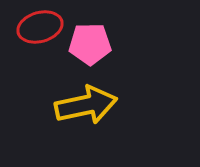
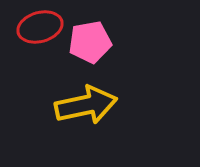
pink pentagon: moved 2 px up; rotated 9 degrees counterclockwise
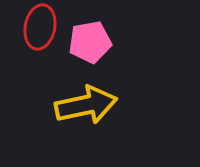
red ellipse: rotated 63 degrees counterclockwise
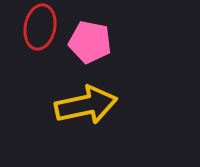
pink pentagon: rotated 21 degrees clockwise
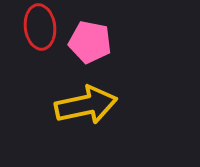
red ellipse: rotated 18 degrees counterclockwise
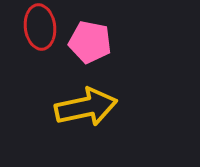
yellow arrow: moved 2 px down
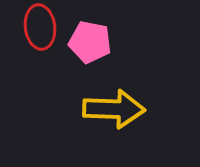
yellow arrow: moved 28 px right, 2 px down; rotated 14 degrees clockwise
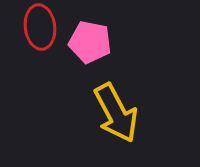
yellow arrow: moved 2 px right, 4 px down; rotated 60 degrees clockwise
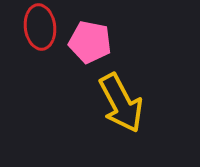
yellow arrow: moved 5 px right, 10 px up
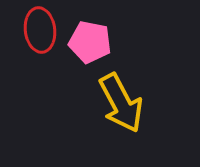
red ellipse: moved 3 px down
